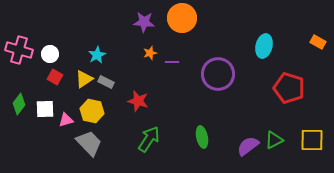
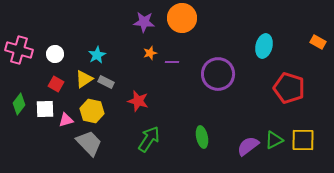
white circle: moved 5 px right
red square: moved 1 px right, 7 px down
yellow square: moved 9 px left
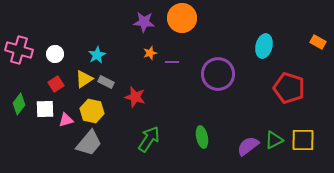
red square: rotated 28 degrees clockwise
red star: moved 3 px left, 4 px up
gray trapezoid: rotated 84 degrees clockwise
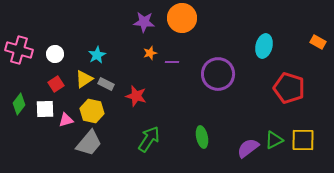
gray rectangle: moved 2 px down
red star: moved 1 px right, 1 px up
purple semicircle: moved 2 px down
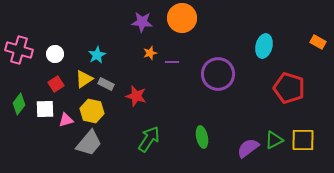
purple star: moved 2 px left
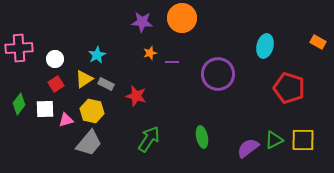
cyan ellipse: moved 1 px right
pink cross: moved 2 px up; rotated 20 degrees counterclockwise
white circle: moved 5 px down
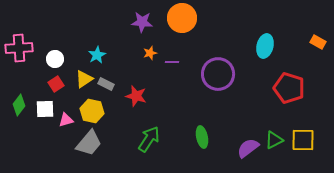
green diamond: moved 1 px down
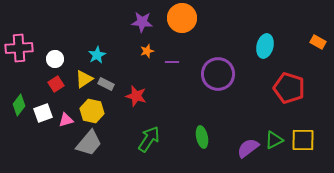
orange star: moved 3 px left, 2 px up
white square: moved 2 px left, 4 px down; rotated 18 degrees counterclockwise
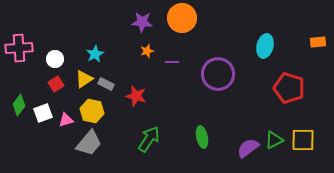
orange rectangle: rotated 35 degrees counterclockwise
cyan star: moved 2 px left, 1 px up
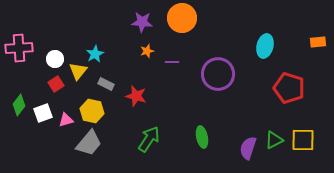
yellow triangle: moved 6 px left, 8 px up; rotated 18 degrees counterclockwise
purple semicircle: rotated 35 degrees counterclockwise
